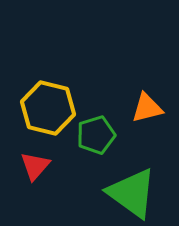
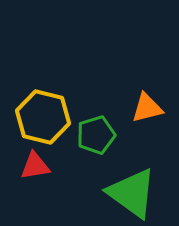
yellow hexagon: moved 5 px left, 9 px down
red triangle: rotated 40 degrees clockwise
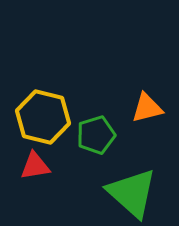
green triangle: rotated 6 degrees clockwise
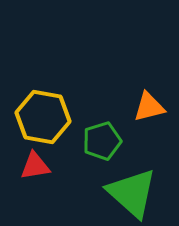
orange triangle: moved 2 px right, 1 px up
yellow hexagon: rotated 4 degrees counterclockwise
green pentagon: moved 6 px right, 6 px down
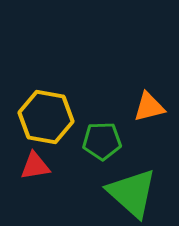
yellow hexagon: moved 3 px right
green pentagon: rotated 15 degrees clockwise
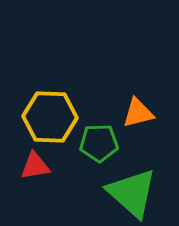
orange triangle: moved 11 px left, 6 px down
yellow hexagon: moved 4 px right; rotated 8 degrees counterclockwise
green pentagon: moved 3 px left, 2 px down
